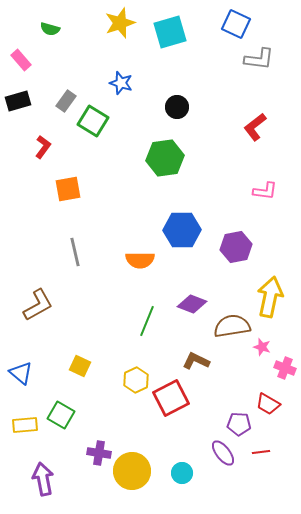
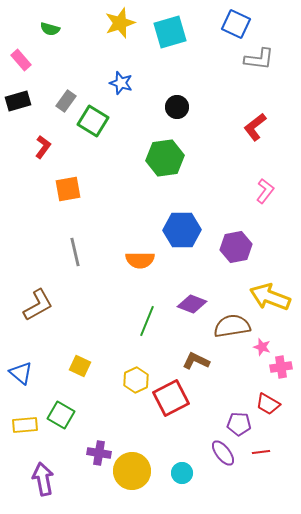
pink L-shape at (265, 191): rotated 60 degrees counterclockwise
yellow arrow at (270, 297): rotated 81 degrees counterclockwise
pink cross at (285, 368): moved 4 px left, 1 px up; rotated 30 degrees counterclockwise
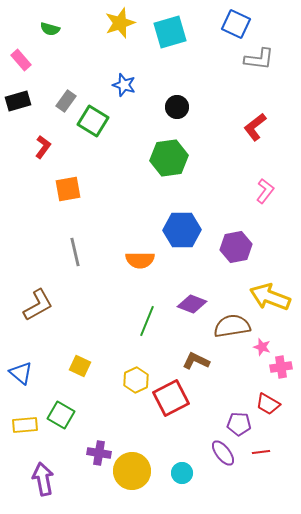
blue star at (121, 83): moved 3 px right, 2 px down
green hexagon at (165, 158): moved 4 px right
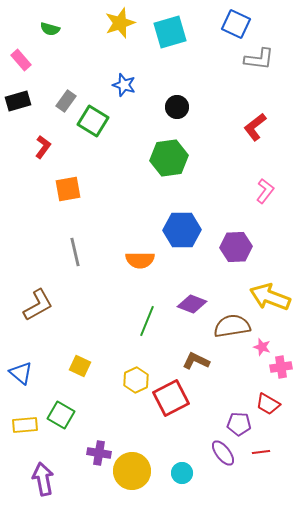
purple hexagon at (236, 247): rotated 8 degrees clockwise
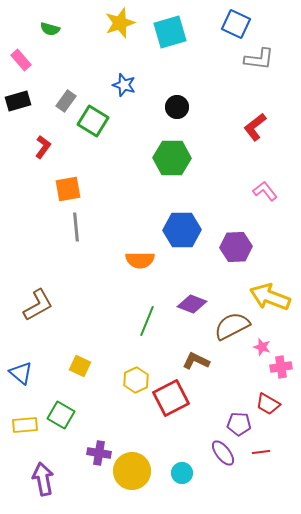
green hexagon at (169, 158): moved 3 px right; rotated 9 degrees clockwise
pink L-shape at (265, 191): rotated 75 degrees counterclockwise
gray line at (75, 252): moved 1 px right, 25 px up; rotated 8 degrees clockwise
brown semicircle at (232, 326): rotated 18 degrees counterclockwise
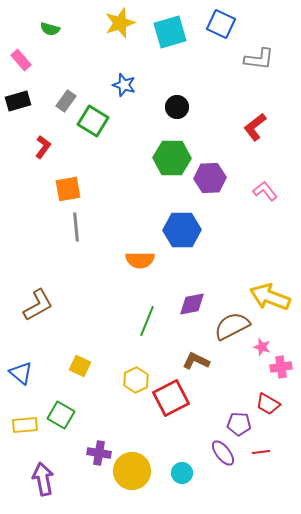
blue square at (236, 24): moved 15 px left
purple hexagon at (236, 247): moved 26 px left, 69 px up
purple diamond at (192, 304): rotated 32 degrees counterclockwise
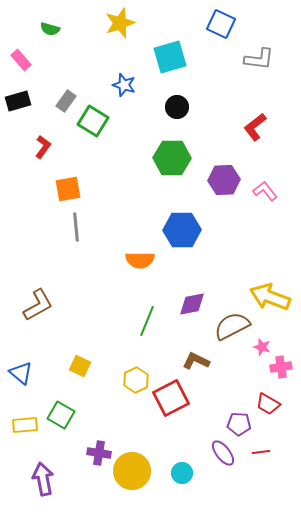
cyan square at (170, 32): moved 25 px down
purple hexagon at (210, 178): moved 14 px right, 2 px down
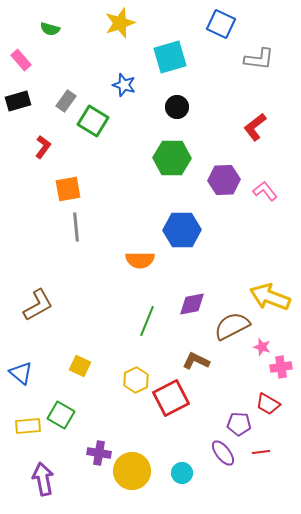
yellow rectangle at (25, 425): moved 3 px right, 1 px down
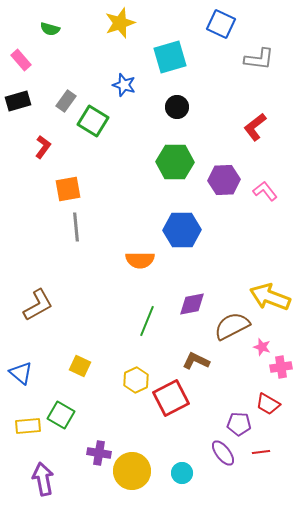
green hexagon at (172, 158): moved 3 px right, 4 px down
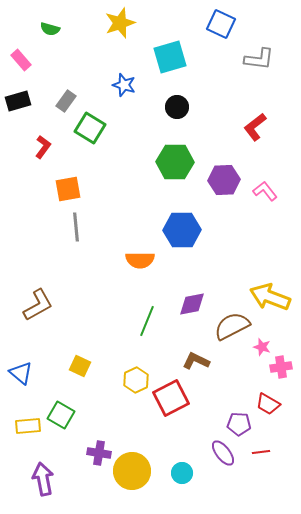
green square at (93, 121): moved 3 px left, 7 px down
